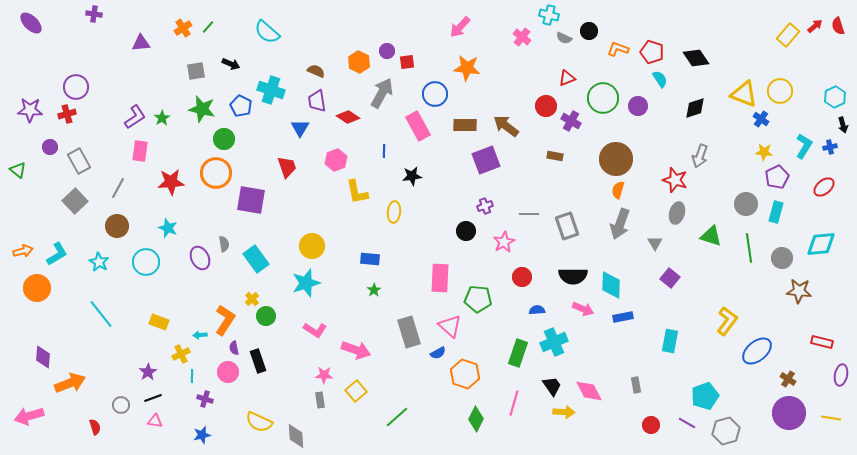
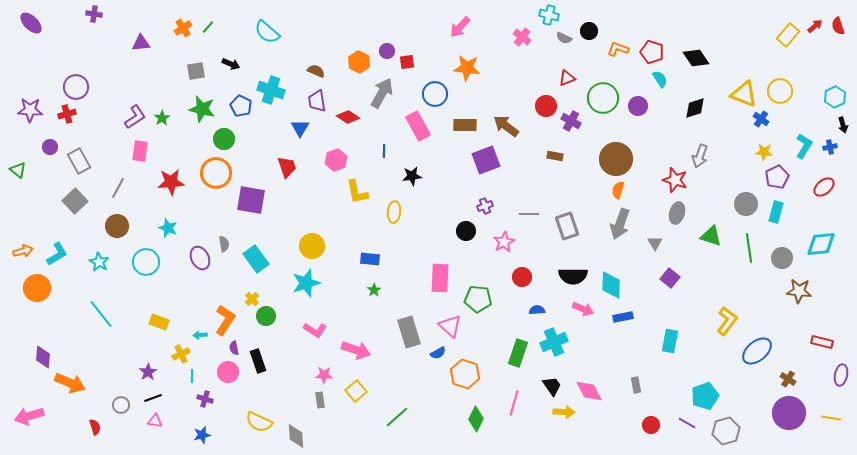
orange arrow at (70, 383): rotated 44 degrees clockwise
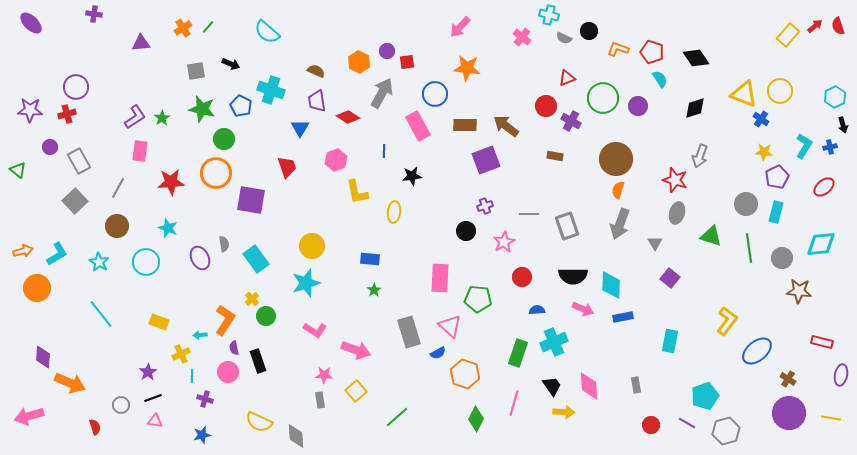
pink diamond at (589, 391): moved 5 px up; rotated 24 degrees clockwise
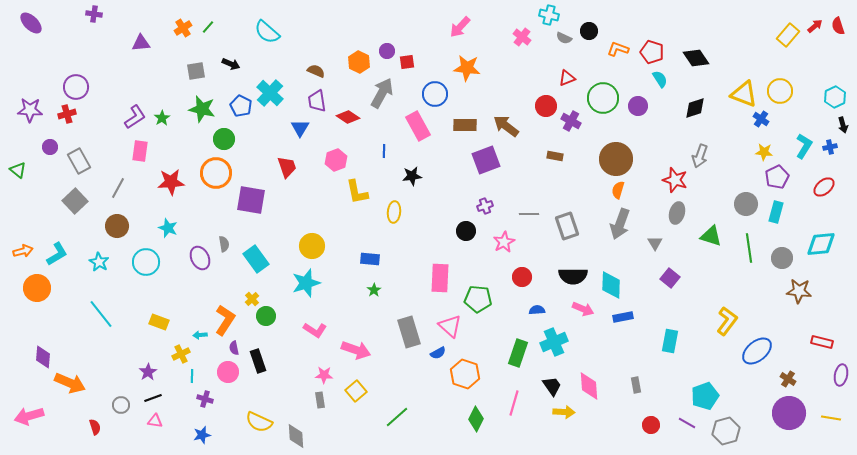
cyan cross at (271, 90): moved 1 px left, 3 px down; rotated 24 degrees clockwise
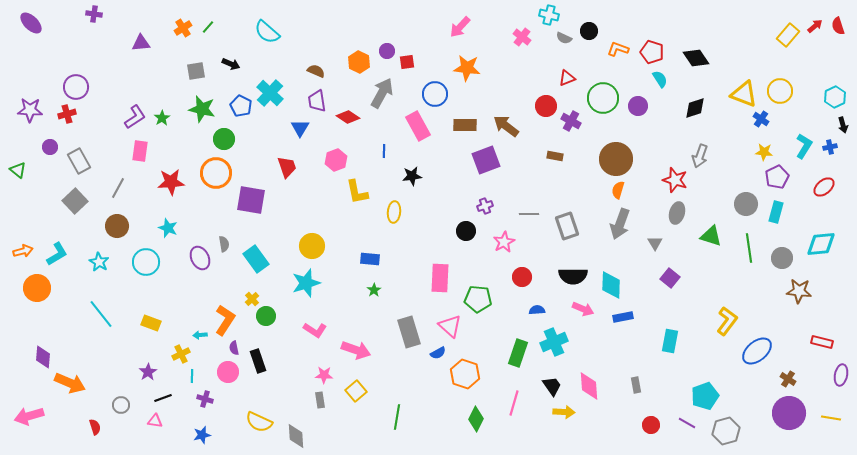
yellow rectangle at (159, 322): moved 8 px left, 1 px down
black line at (153, 398): moved 10 px right
green line at (397, 417): rotated 40 degrees counterclockwise
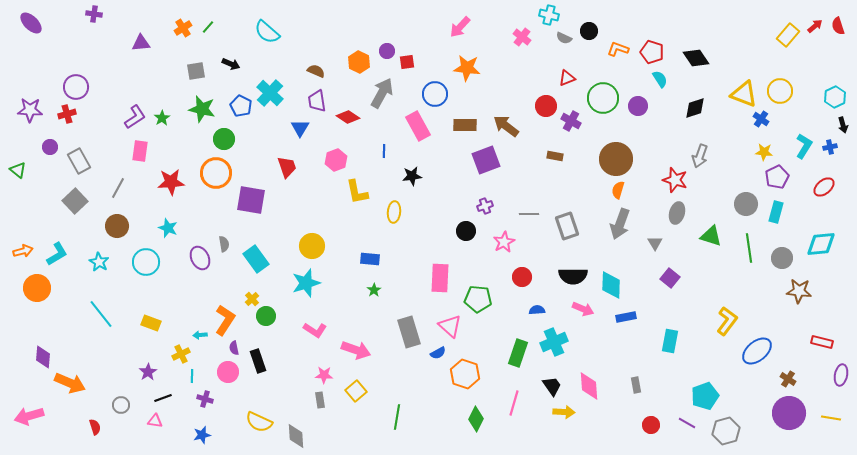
blue rectangle at (623, 317): moved 3 px right
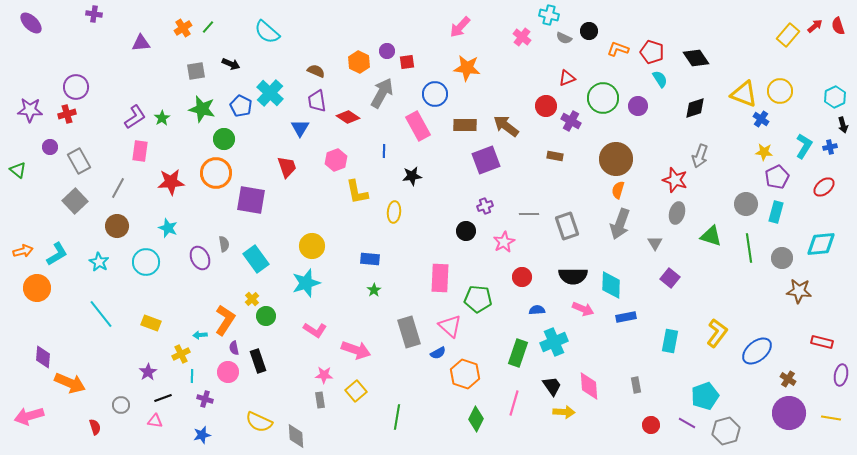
yellow L-shape at (727, 321): moved 10 px left, 12 px down
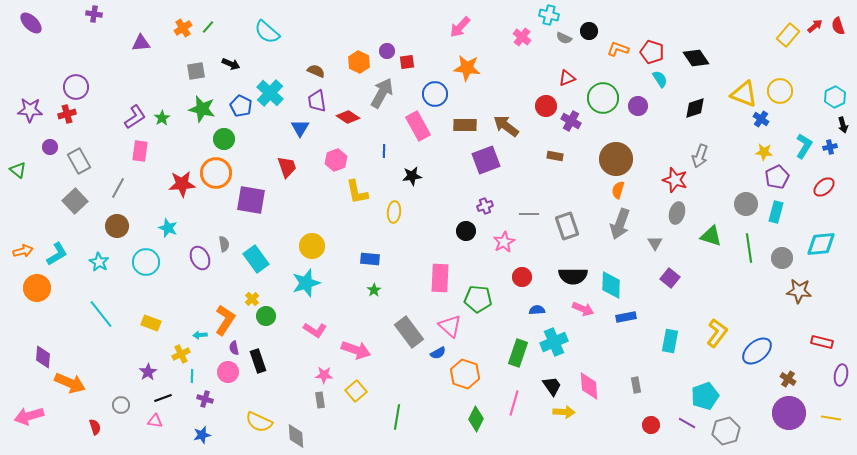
red star at (171, 182): moved 11 px right, 2 px down
gray rectangle at (409, 332): rotated 20 degrees counterclockwise
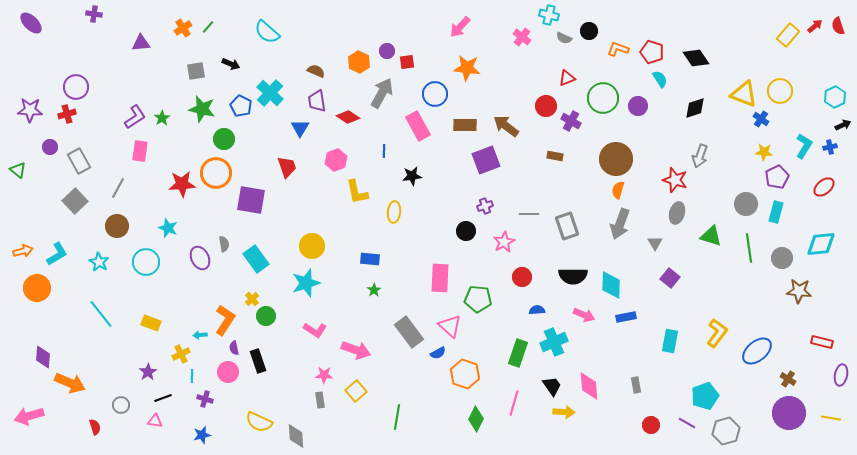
black arrow at (843, 125): rotated 98 degrees counterclockwise
pink arrow at (583, 309): moved 1 px right, 6 px down
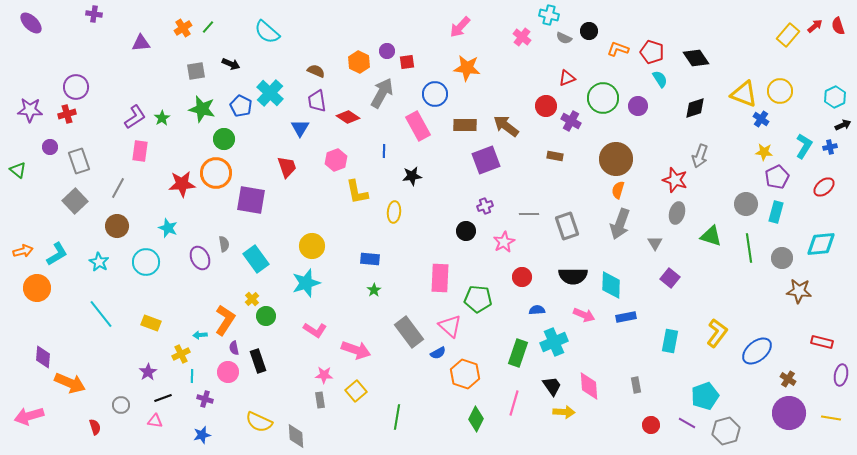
gray rectangle at (79, 161): rotated 10 degrees clockwise
